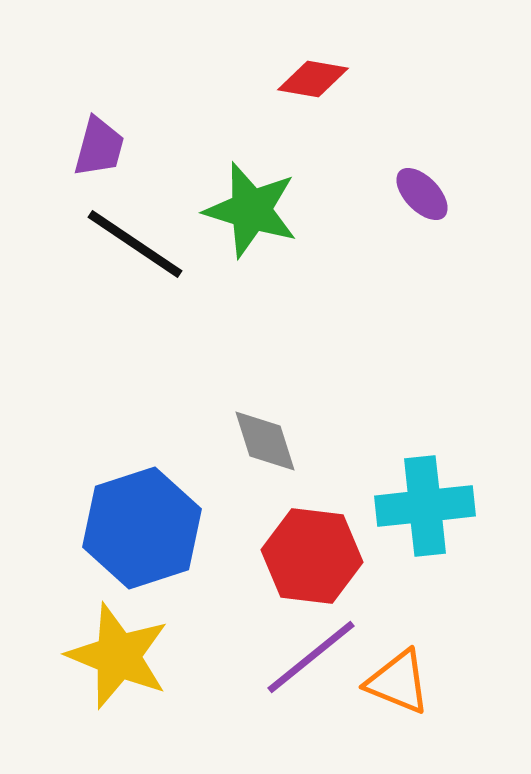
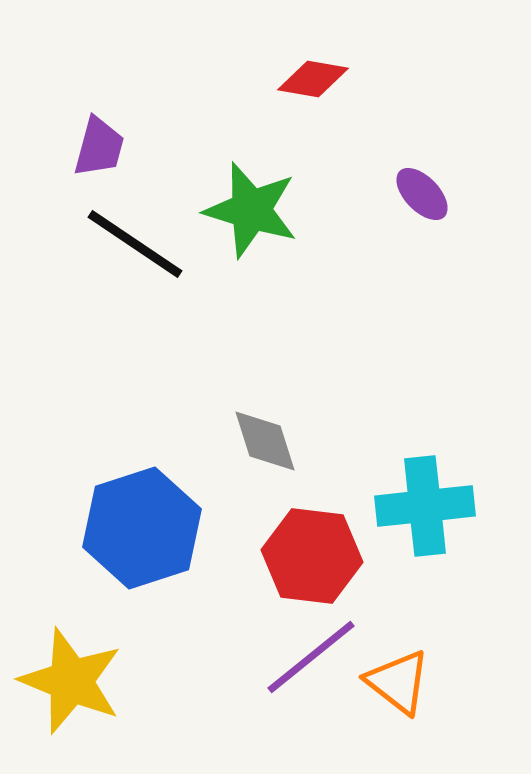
yellow star: moved 47 px left, 25 px down
orange triangle: rotated 16 degrees clockwise
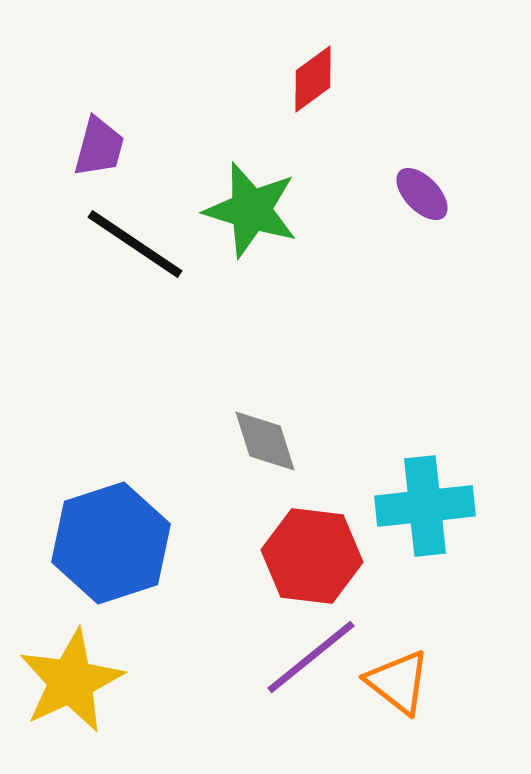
red diamond: rotated 46 degrees counterclockwise
blue hexagon: moved 31 px left, 15 px down
yellow star: rotated 25 degrees clockwise
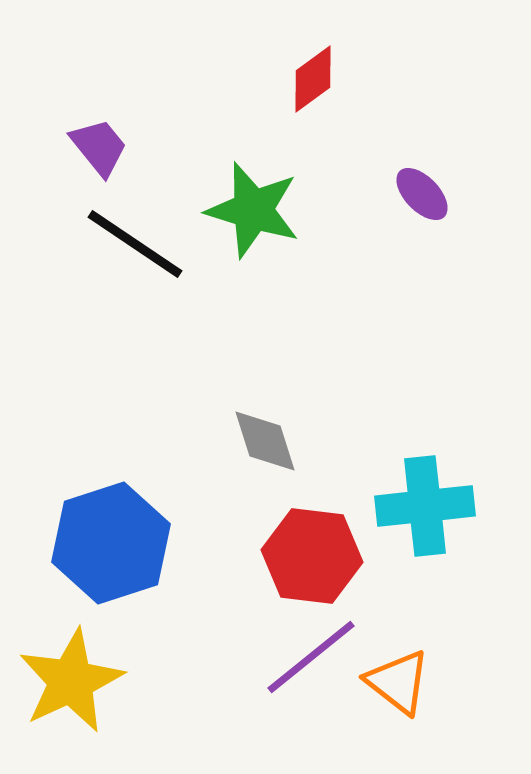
purple trapezoid: rotated 54 degrees counterclockwise
green star: moved 2 px right
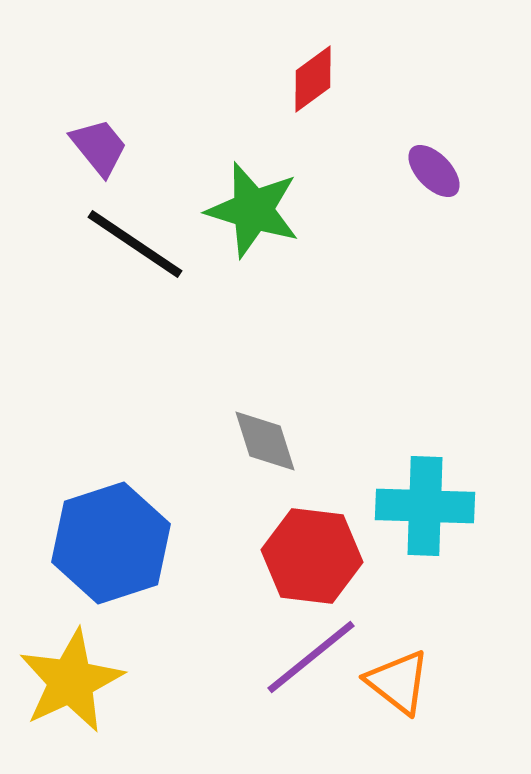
purple ellipse: moved 12 px right, 23 px up
cyan cross: rotated 8 degrees clockwise
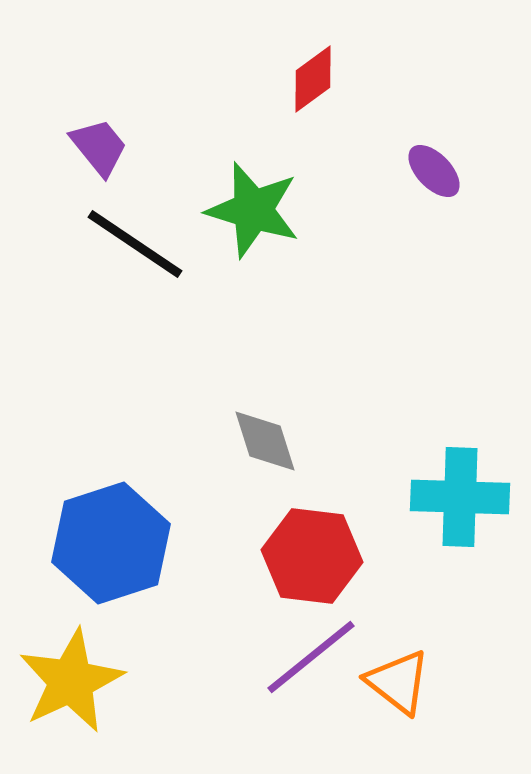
cyan cross: moved 35 px right, 9 px up
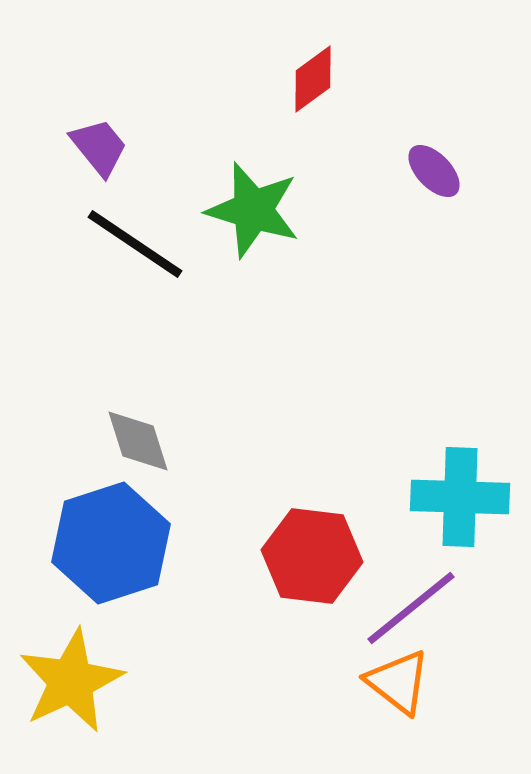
gray diamond: moved 127 px left
purple line: moved 100 px right, 49 px up
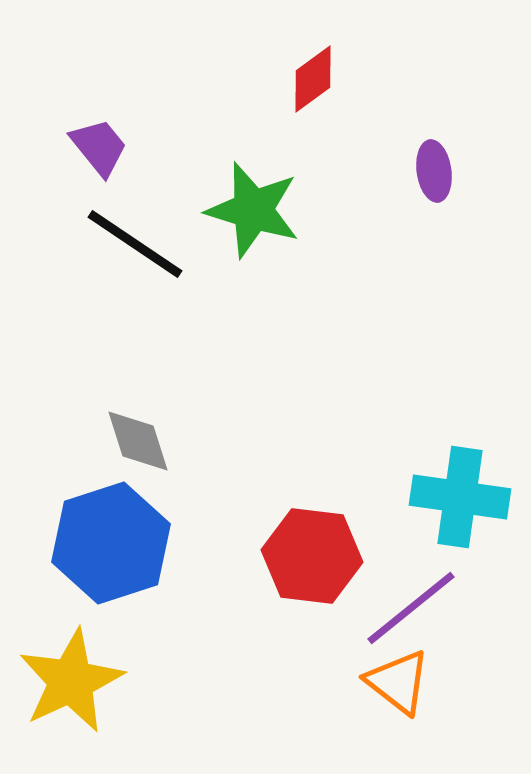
purple ellipse: rotated 36 degrees clockwise
cyan cross: rotated 6 degrees clockwise
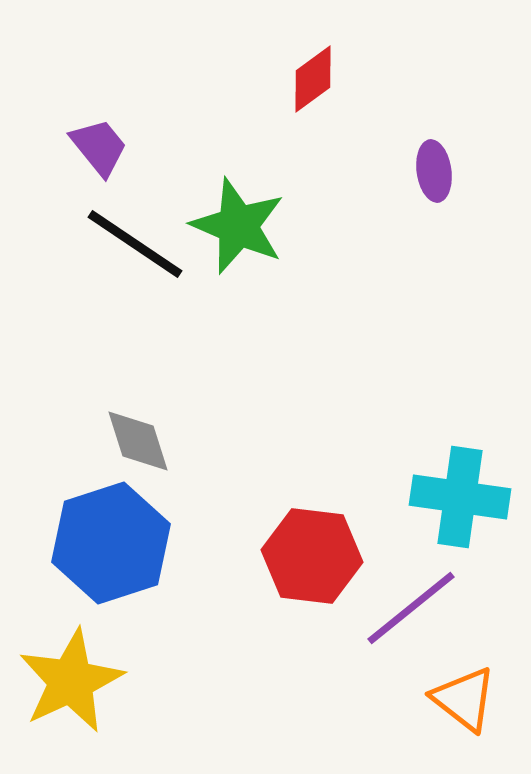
green star: moved 15 px left, 16 px down; rotated 6 degrees clockwise
orange triangle: moved 66 px right, 17 px down
